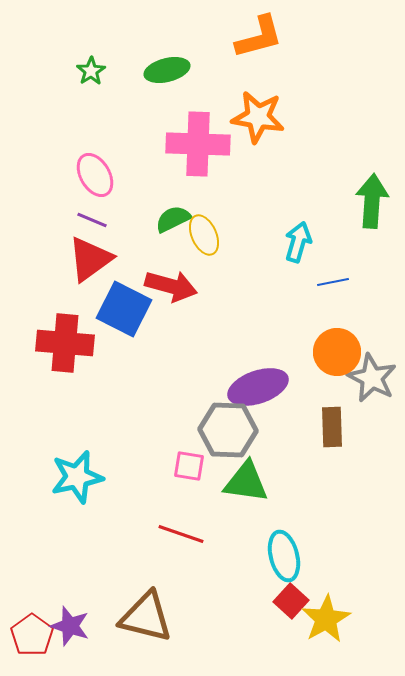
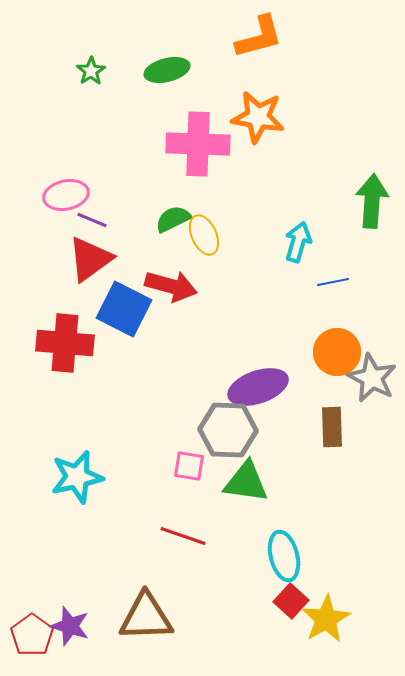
pink ellipse: moved 29 px left, 20 px down; rotated 72 degrees counterclockwise
red line: moved 2 px right, 2 px down
brown triangle: rotated 16 degrees counterclockwise
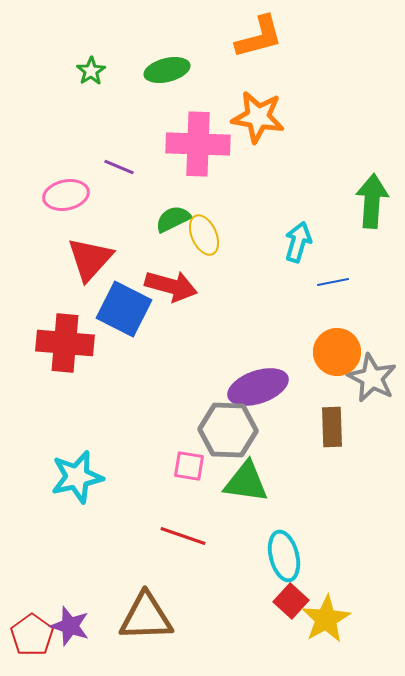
purple line: moved 27 px right, 53 px up
red triangle: rotated 12 degrees counterclockwise
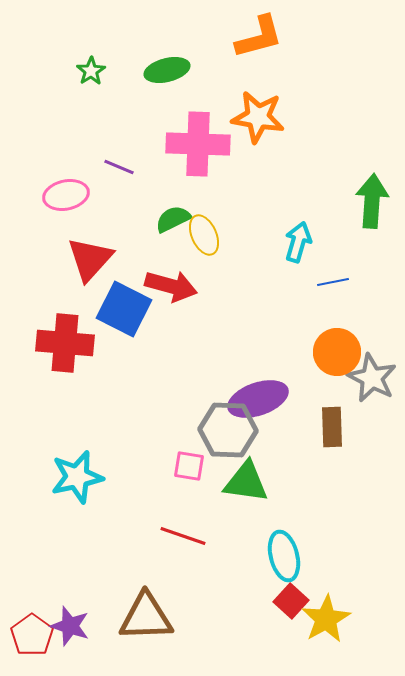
purple ellipse: moved 12 px down
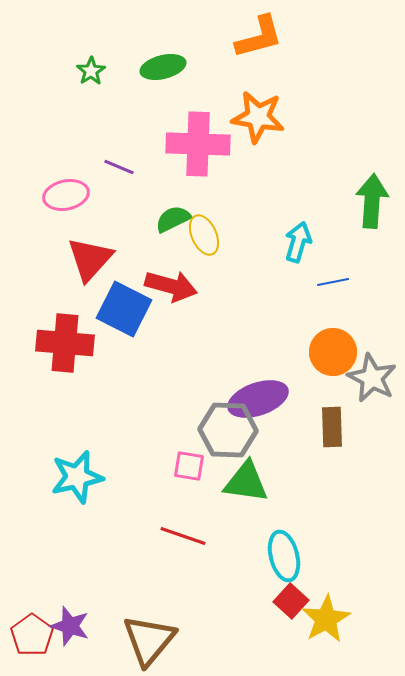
green ellipse: moved 4 px left, 3 px up
orange circle: moved 4 px left
brown triangle: moved 3 px right, 23 px down; rotated 48 degrees counterclockwise
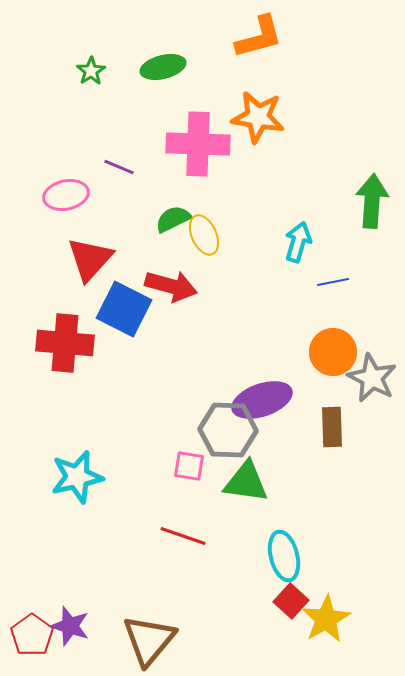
purple ellipse: moved 4 px right, 1 px down
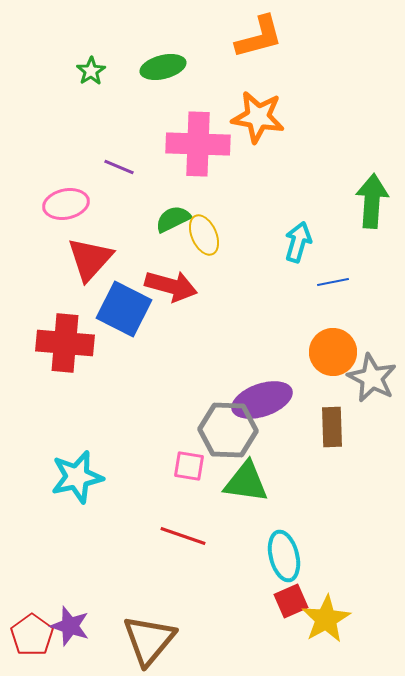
pink ellipse: moved 9 px down
red square: rotated 24 degrees clockwise
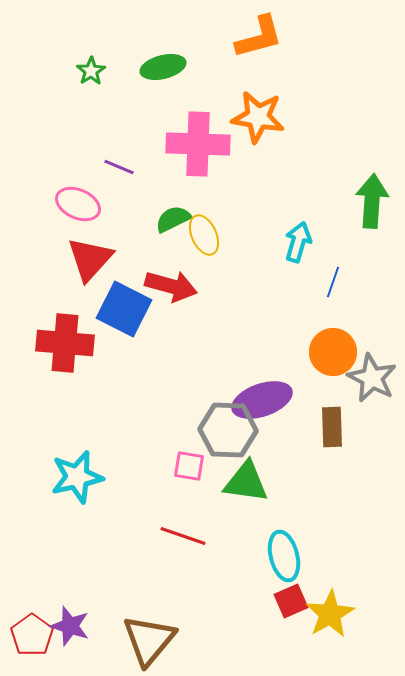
pink ellipse: moved 12 px right; rotated 36 degrees clockwise
blue line: rotated 60 degrees counterclockwise
yellow star: moved 4 px right, 5 px up
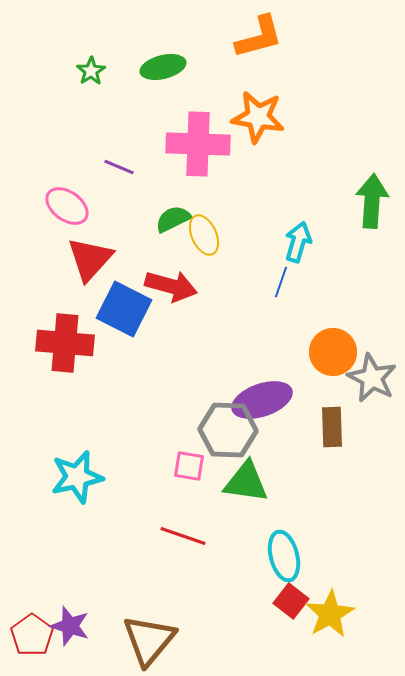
pink ellipse: moved 11 px left, 2 px down; rotated 12 degrees clockwise
blue line: moved 52 px left
red square: rotated 28 degrees counterclockwise
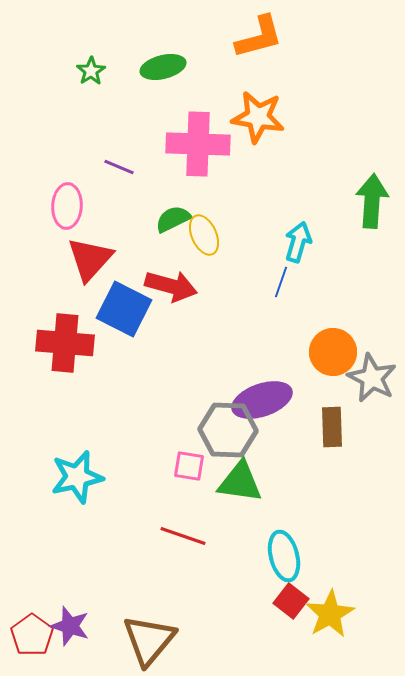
pink ellipse: rotated 57 degrees clockwise
green triangle: moved 6 px left
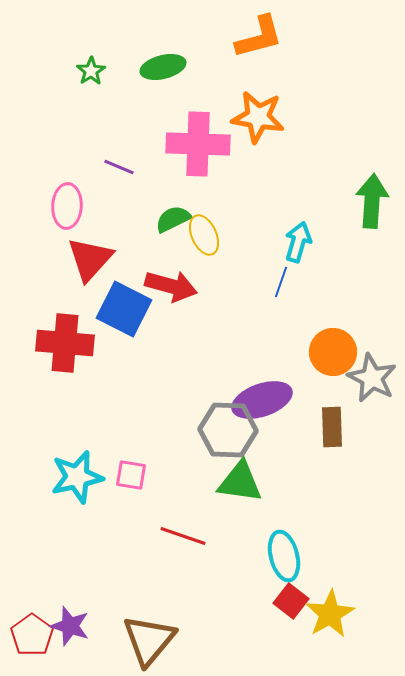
pink square: moved 58 px left, 9 px down
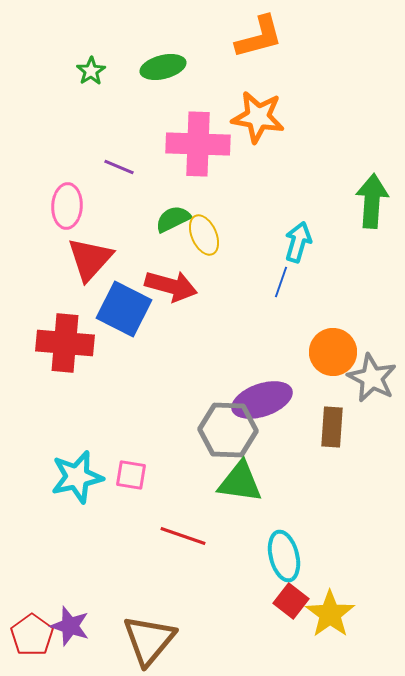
brown rectangle: rotated 6 degrees clockwise
yellow star: rotated 6 degrees counterclockwise
